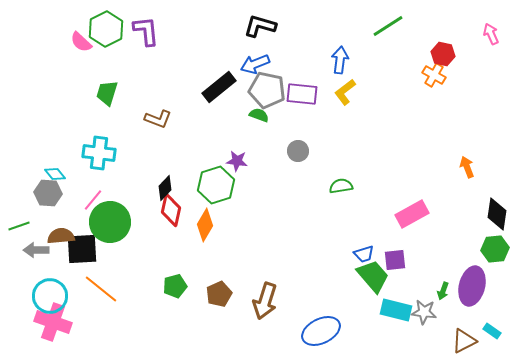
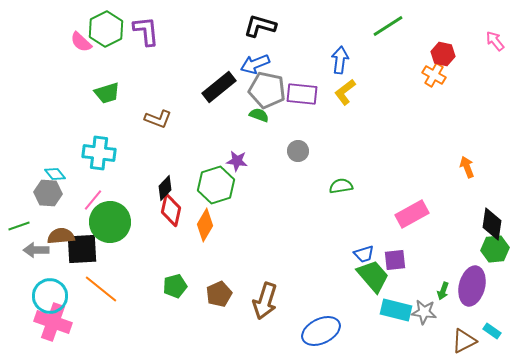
pink arrow at (491, 34): moved 4 px right, 7 px down; rotated 15 degrees counterclockwise
green trapezoid at (107, 93): rotated 124 degrees counterclockwise
black diamond at (497, 214): moved 5 px left, 10 px down
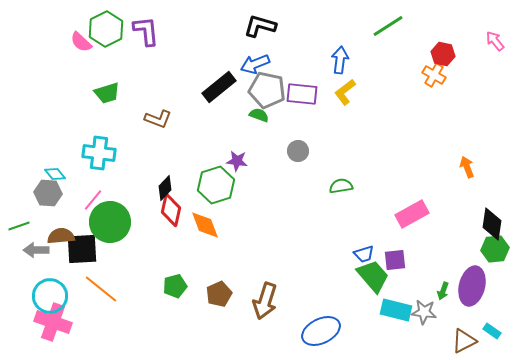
orange diamond at (205, 225): rotated 52 degrees counterclockwise
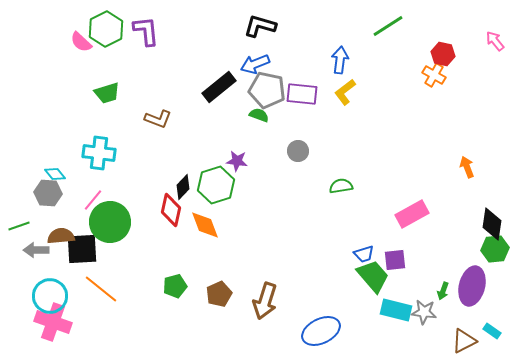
black diamond at (165, 188): moved 18 px right, 1 px up
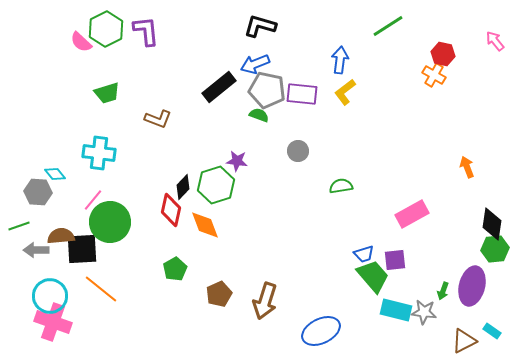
gray hexagon at (48, 193): moved 10 px left, 1 px up
green pentagon at (175, 286): moved 17 px up; rotated 15 degrees counterclockwise
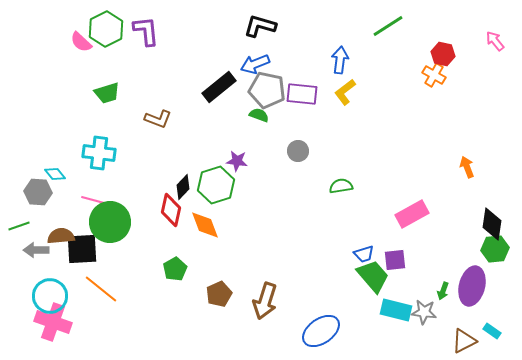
pink line at (93, 200): rotated 65 degrees clockwise
blue ellipse at (321, 331): rotated 9 degrees counterclockwise
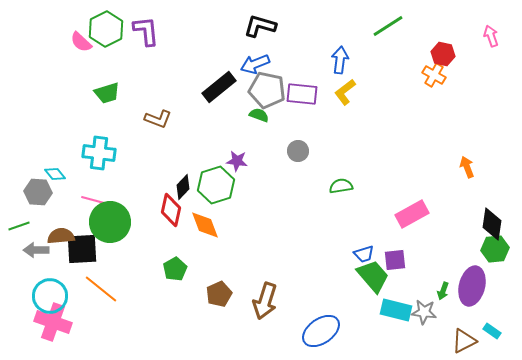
pink arrow at (495, 41): moved 4 px left, 5 px up; rotated 20 degrees clockwise
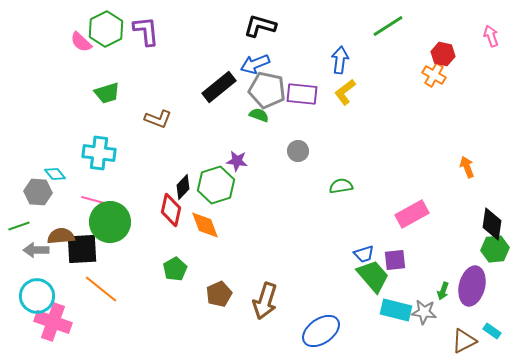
cyan circle at (50, 296): moved 13 px left
